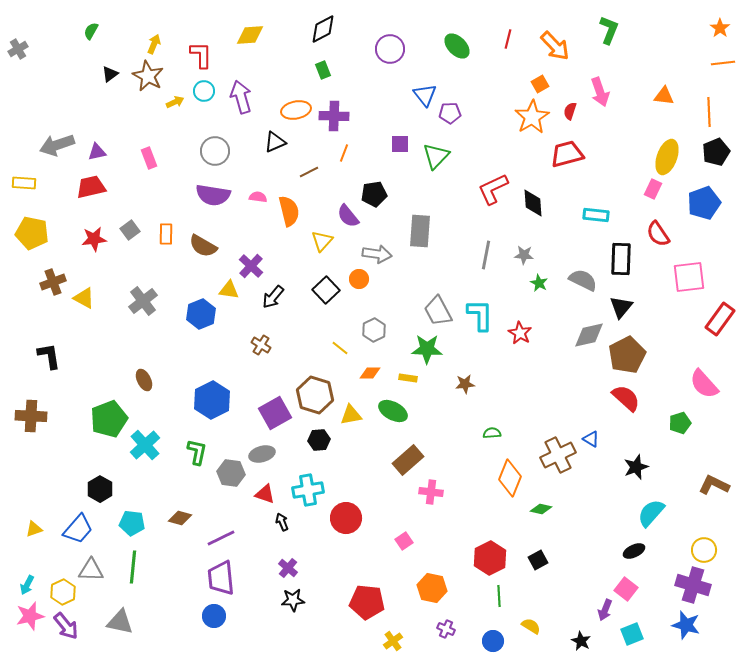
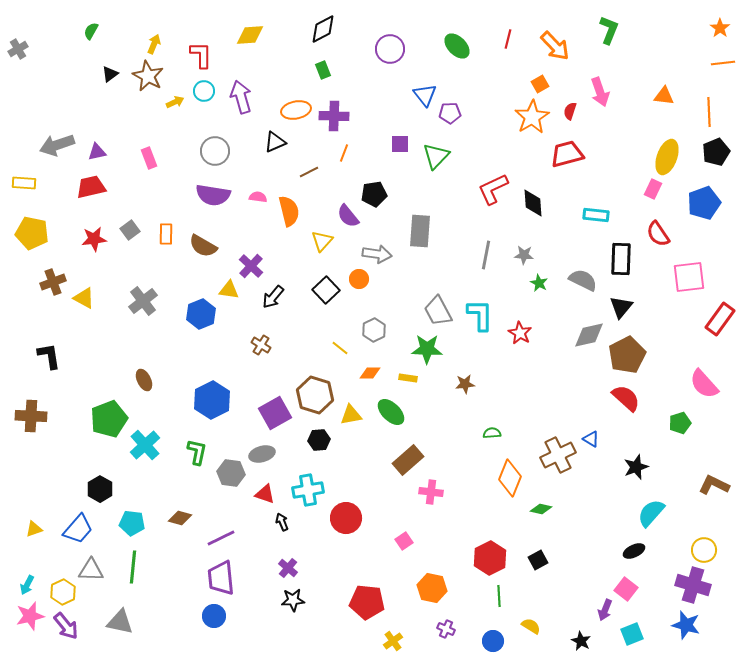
green ellipse at (393, 411): moved 2 px left, 1 px down; rotated 16 degrees clockwise
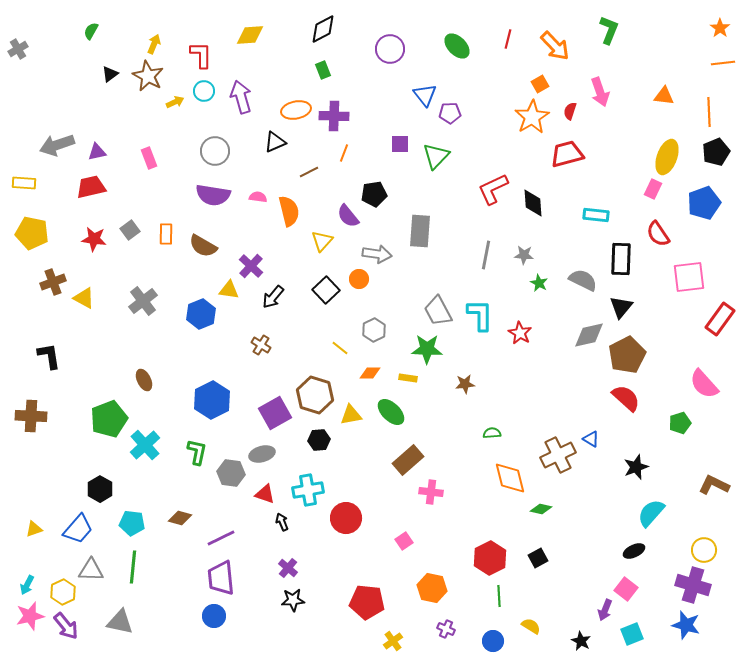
red star at (94, 239): rotated 15 degrees clockwise
orange diamond at (510, 478): rotated 36 degrees counterclockwise
black square at (538, 560): moved 2 px up
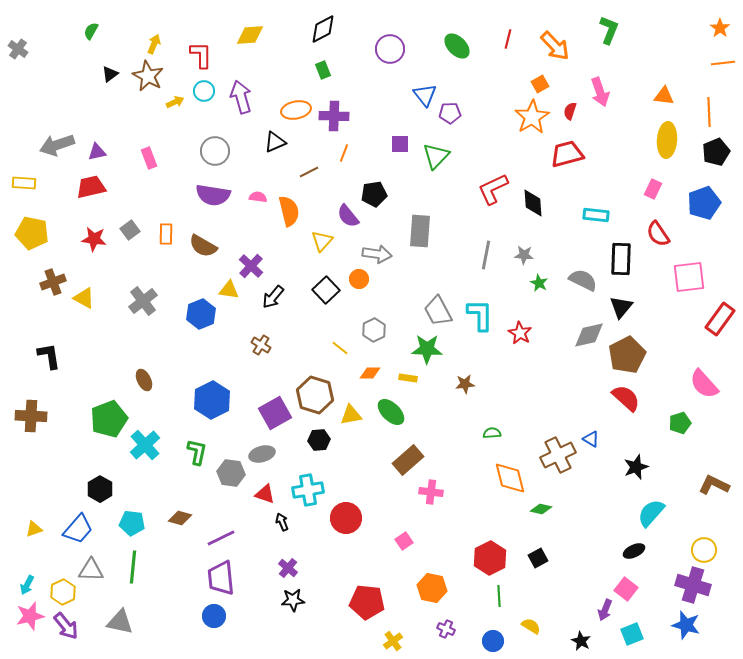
gray cross at (18, 49): rotated 24 degrees counterclockwise
yellow ellipse at (667, 157): moved 17 px up; rotated 16 degrees counterclockwise
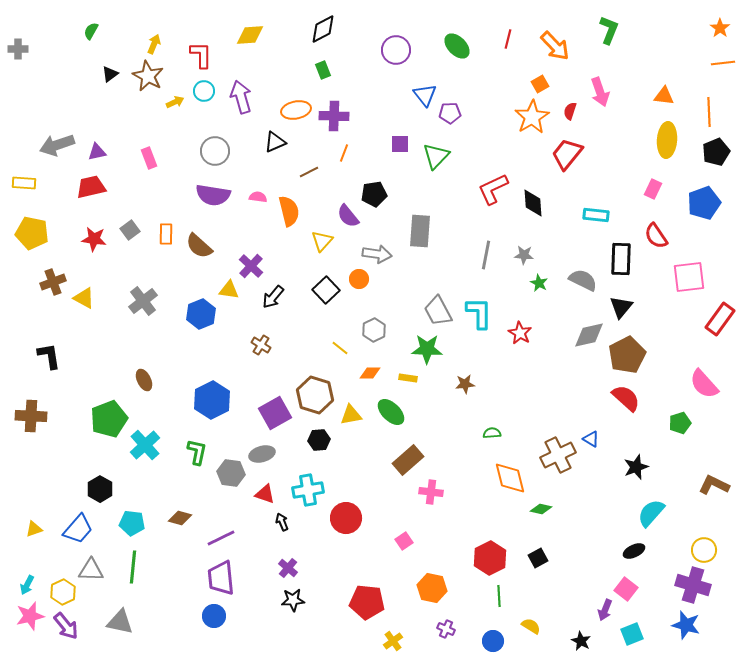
gray cross at (18, 49): rotated 36 degrees counterclockwise
purple circle at (390, 49): moved 6 px right, 1 px down
red trapezoid at (567, 154): rotated 36 degrees counterclockwise
red semicircle at (658, 234): moved 2 px left, 2 px down
brown semicircle at (203, 246): moved 4 px left; rotated 12 degrees clockwise
cyan L-shape at (480, 315): moved 1 px left, 2 px up
